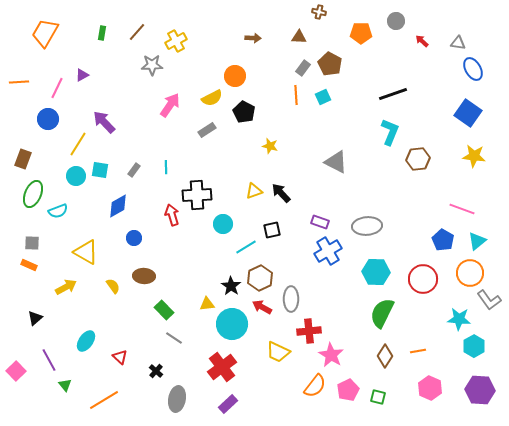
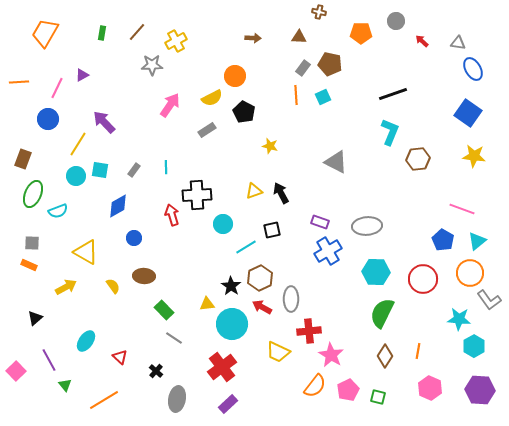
brown pentagon at (330, 64): rotated 15 degrees counterclockwise
black arrow at (281, 193): rotated 15 degrees clockwise
orange line at (418, 351): rotated 70 degrees counterclockwise
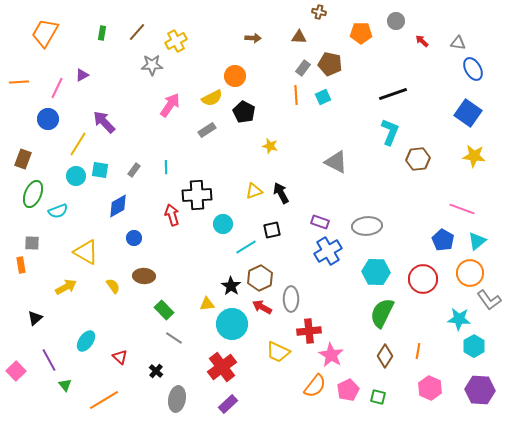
orange rectangle at (29, 265): moved 8 px left; rotated 56 degrees clockwise
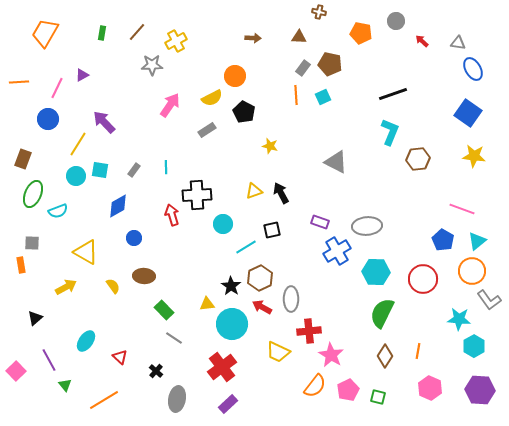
orange pentagon at (361, 33): rotated 10 degrees clockwise
blue cross at (328, 251): moved 9 px right
orange circle at (470, 273): moved 2 px right, 2 px up
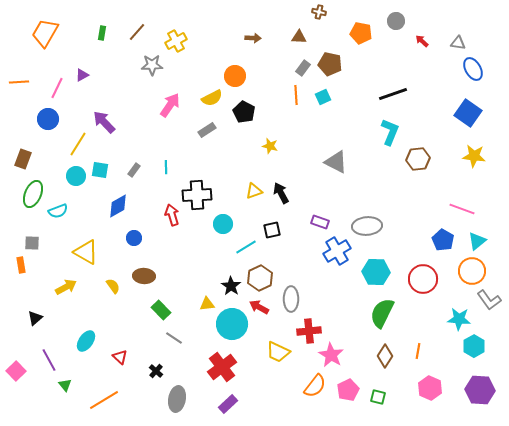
red arrow at (262, 307): moved 3 px left
green rectangle at (164, 310): moved 3 px left
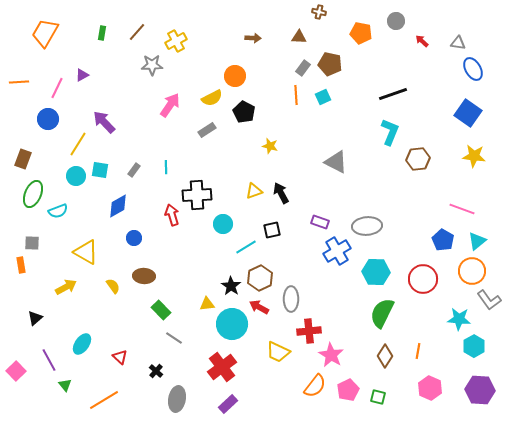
cyan ellipse at (86, 341): moved 4 px left, 3 px down
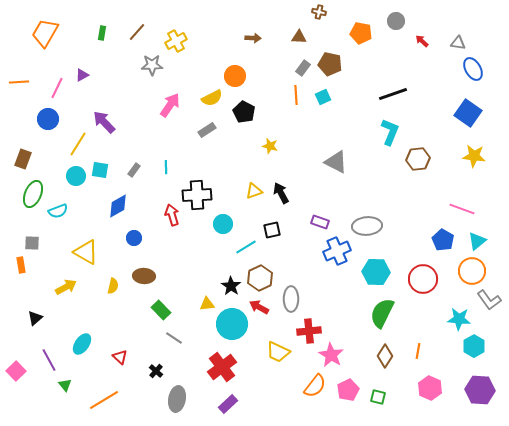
blue cross at (337, 251): rotated 8 degrees clockwise
yellow semicircle at (113, 286): rotated 49 degrees clockwise
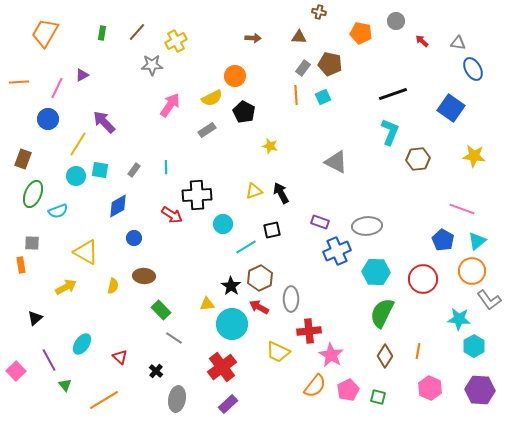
blue square at (468, 113): moved 17 px left, 5 px up
red arrow at (172, 215): rotated 140 degrees clockwise
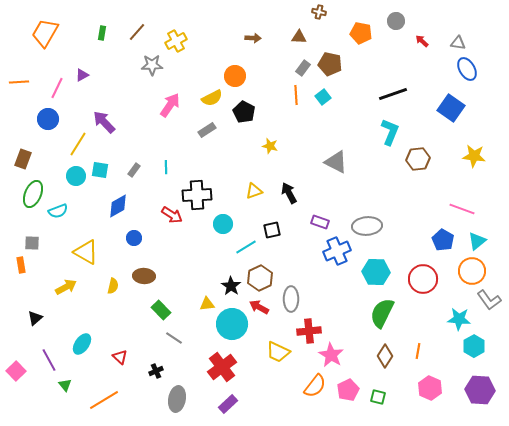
blue ellipse at (473, 69): moved 6 px left
cyan square at (323, 97): rotated 14 degrees counterclockwise
black arrow at (281, 193): moved 8 px right
black cross at (156, 371): rotated 24 degrees clockwise
